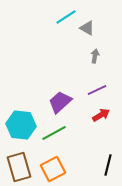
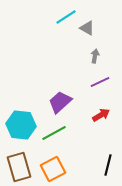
purple line: moved 3 px right, 8 px up
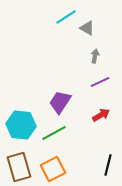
purple trapezoid: rotated 15 degrees counterclockwise
